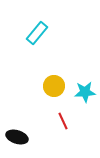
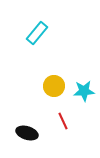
cyan star: moved 1 px left, 1 px up
black ellipse: moved 10 px right, 4 px up
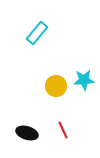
yellow circle: moved 2 px right
cyan star: moved 11 px up
red line: moved 9 px down
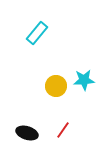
red line: rotated 60 degrees clockwise
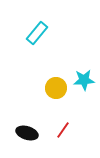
yellow circle: moved 2 px down
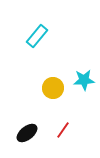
cyan rectangle: moved 3 px down
yellow circle: moved 3 px left
black ellipse: rotated 55 degrees counterclockwise
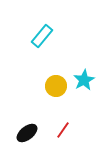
cyan rectangle: moved 5 px right
cyan star: rotated 25 degrees counterclockwise
yellow circle: moved 3 px right, 2 px up
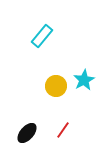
black ellipse: rotated 10 degrees counterclockwise
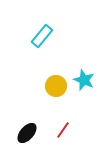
cyan star: rotated 20 degrees counterclockwise
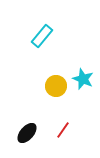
cyan star: moved 1 px left, 1 px up
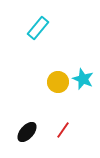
cyan rectangle: moved 4 px left, 8 px up
yellow circle: moved 2 px right, 4 px up
black ellipse: moved 1 px up
